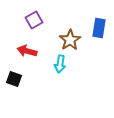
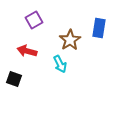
cyan arrow: rotated 36 degrees counterclockwise
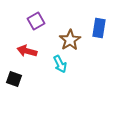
purple square: moved 2 px right, 1 px down
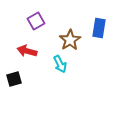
black square: rotated 35 degrees counterclockwise
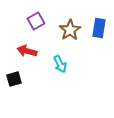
brown star: moved 10 px up
